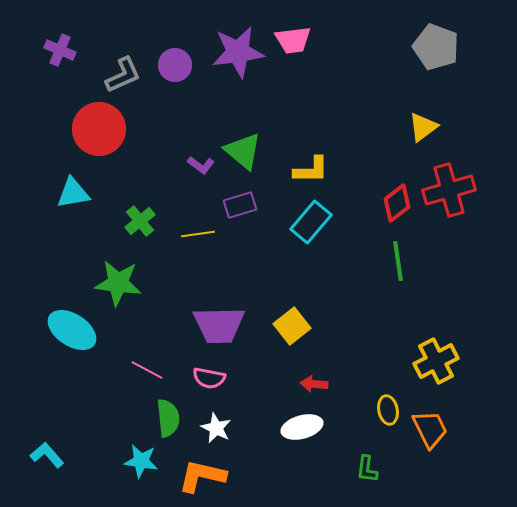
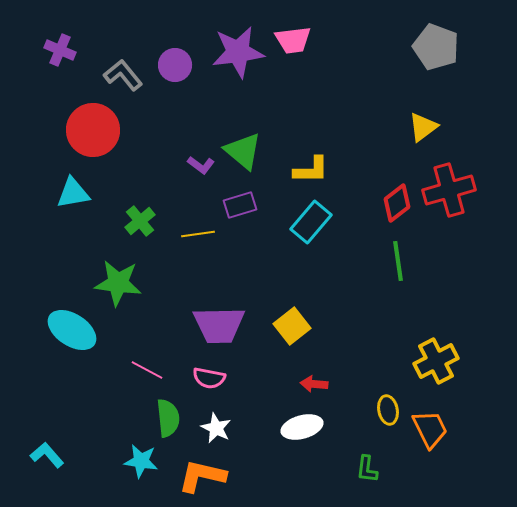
gray L-shape: rotated 105 degrees counterclockwise
red circle: moved 6 px left, 1 px down
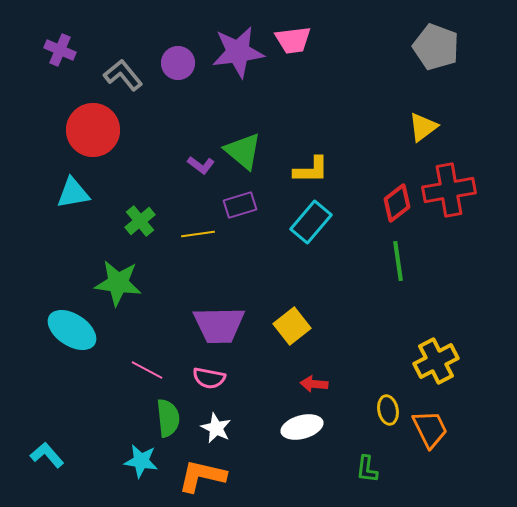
purple circle: moved 3 px right, 2 px up
red cross: rotated 6 degrees clockwise
